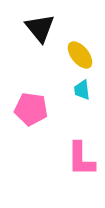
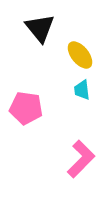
pink pentagon: moved 5 px left, 1 px up
pink L-shape: rotated 135 degrees counterclockwise
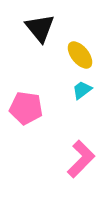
cyan trapezoid: rotated 60 degrees clockwise
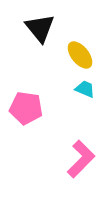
cyan trapezoid: moved 3 px right, 1 px up; rotated 60 degrees clockwise
